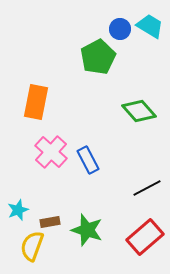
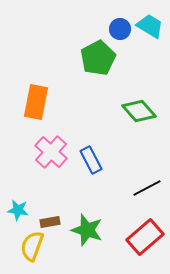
green pentagon: moved 1 px down
blue rectangle: moved 3 px right
cyan star: rotated 30 degrees clockwise
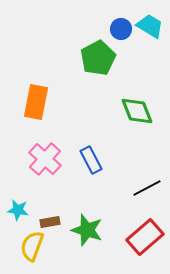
blue circle: moved 1 px right
green diamond: moved 2 px left; rotated 20 degrees clockwise
pink cross: moved 6 px left, 7 px down
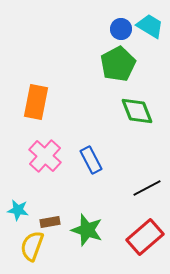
green pentagon: moved 20 px right, 6 px down
pink cross: moved 3 px up
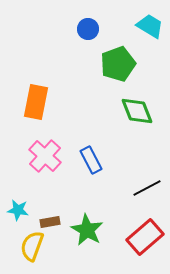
blue circle: moved 33 px left
green pentagon: rotated 8 degrees clockwise
green star: rotated 12 degrees clockwise
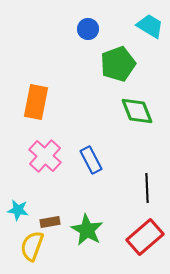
black line: rotated 64 degrees counterclockwise
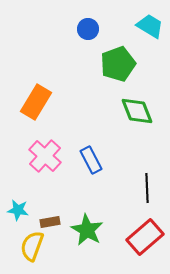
orange rectangle: rotated 20 degrees clockwise
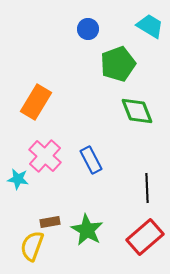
cyan star: moved 31 px up
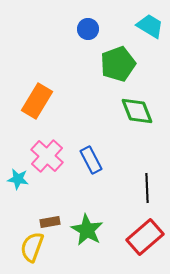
orange rectangle: moved 1 px right, 1 px up
pink cross: moved 2 px right
yellow semicircle: moved 1 px down
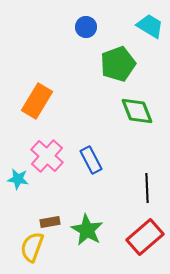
blue circle: moved 2 px left, 2 px up
